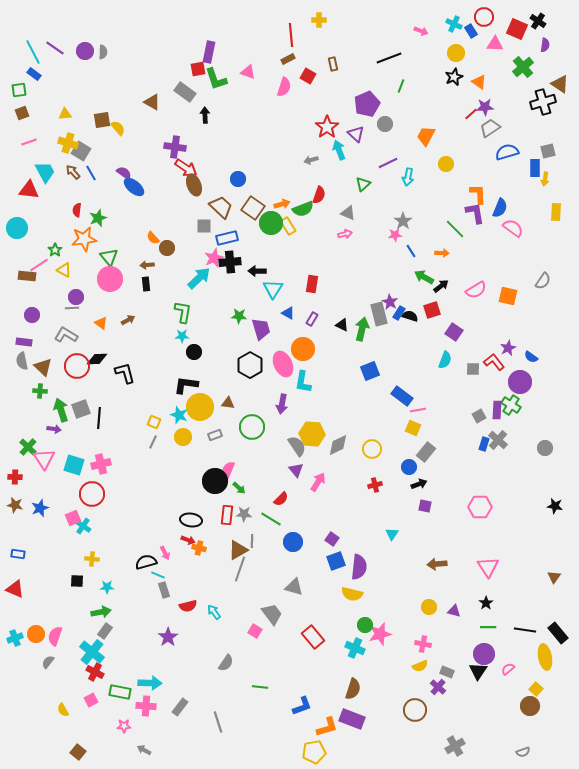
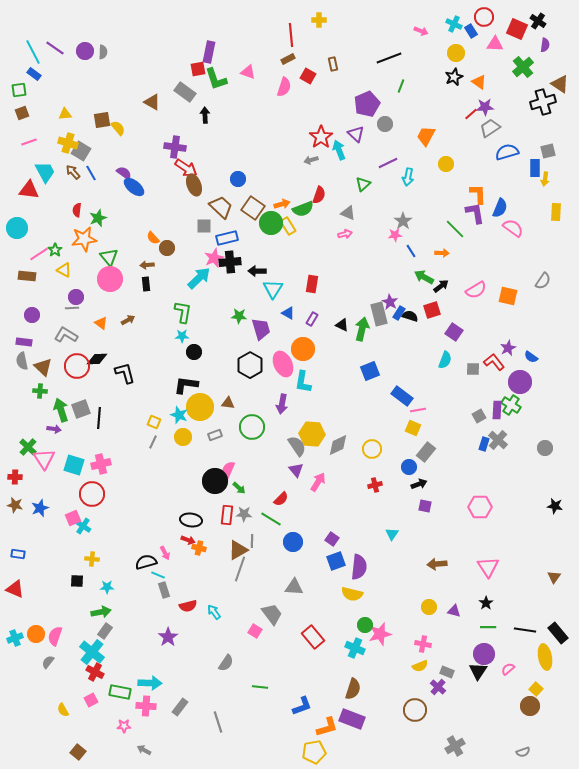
red star at (327, 127): moved 6 px left, 10 px down
pink line at (39, 265): moved 11 px up
gray triangle at (294, 587): rotated 12 degrees counterclockwise
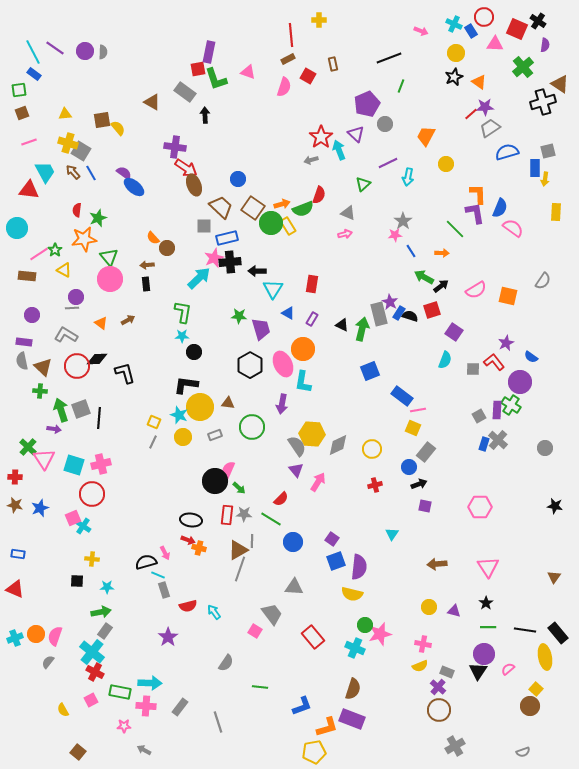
purple star at (508, 348): moved 2 px left, 5 px up
brown circle at (415, 710): moved 24 px right
